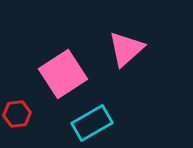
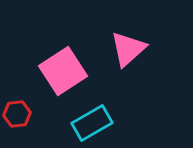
pink triangle: moved 2 px right
pink square: moved 3 px up
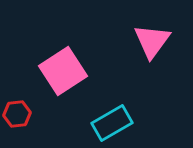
pink triangle: moved 24 px right, 8 px up; rotated 12 degrees counterclockwise
cyan rectangle: moved 20 px right
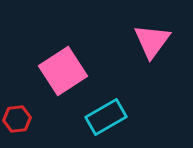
red hexagon: moved 5 px down
cyan rectangle: moved 6 px left, 6 px up
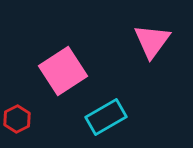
red hexagon: rotated 20 degrees counterclockwise
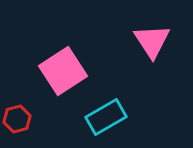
pink triangle: rotated 9 degrees counterclockwise
red hexagon: rotated 12 degrees clockwise
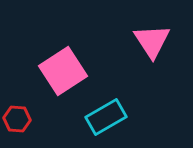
red hexagon: rotated 20 degrees clockwise
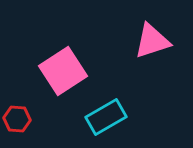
pink triangle: rotated 45 degrees clockwise
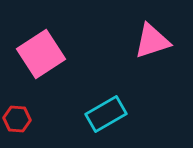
pink square: moved 22 px left, 17 px up
cyan rectangle: moved 3 px up
